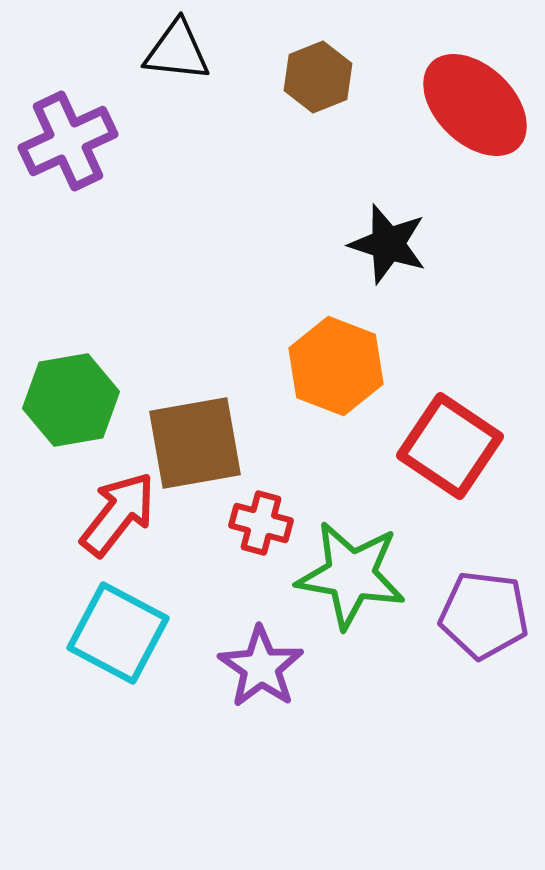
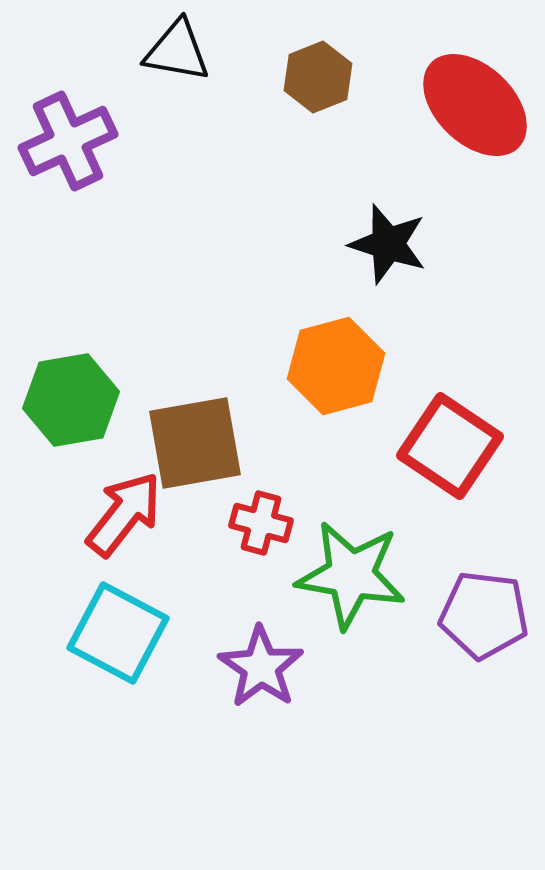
black triangle: rotated 4 degrees clockwise
orange hexagon: rotated 24 degrees clockwise
red arrow: moved 6 px right
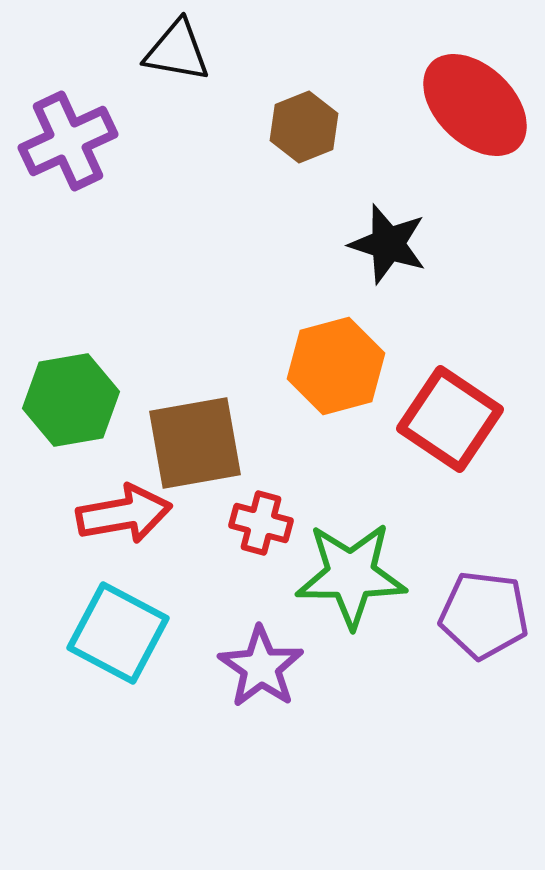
brown hexagon: moved 14 px left, 50 px down
red square: moved 27 px up
red arrow: rotated 42 degrees clockwise
green star: rotated 10 degrees counterclockwise
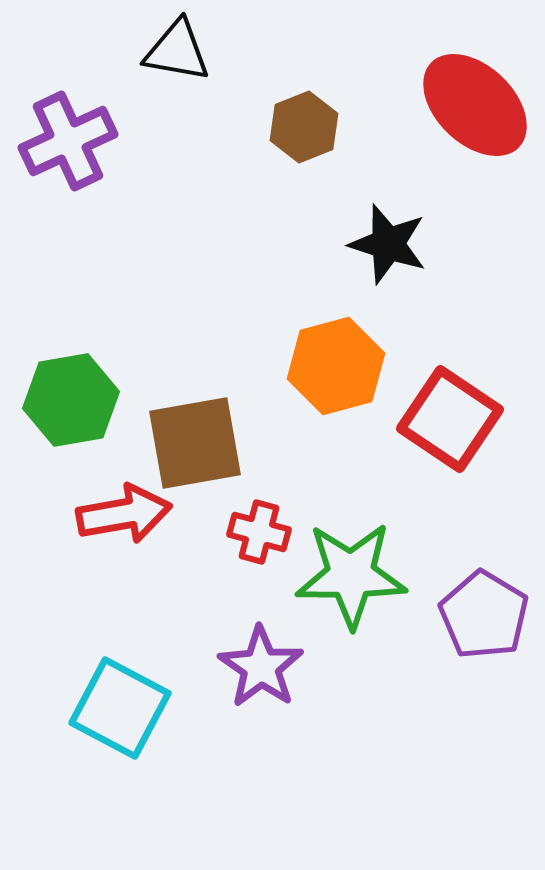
red cross: moved 2 px left, 9 px down
purple pentagon: rotated 24 degrees clockwise
cyan square: moved 2 px right, 75 px down
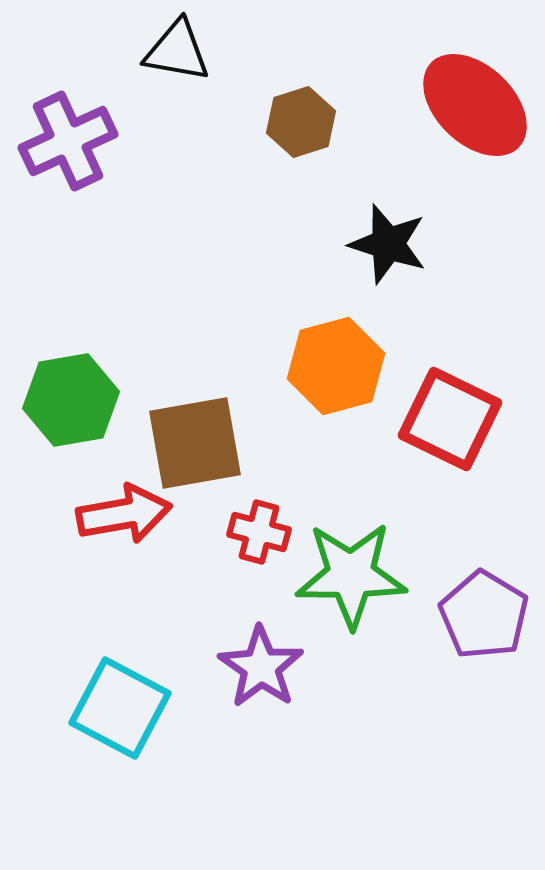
brown hexagon: moved 3 px left, 5 px up; rotated 4 degrees clockwise
red square: rotated 8 degrees counterclockwise
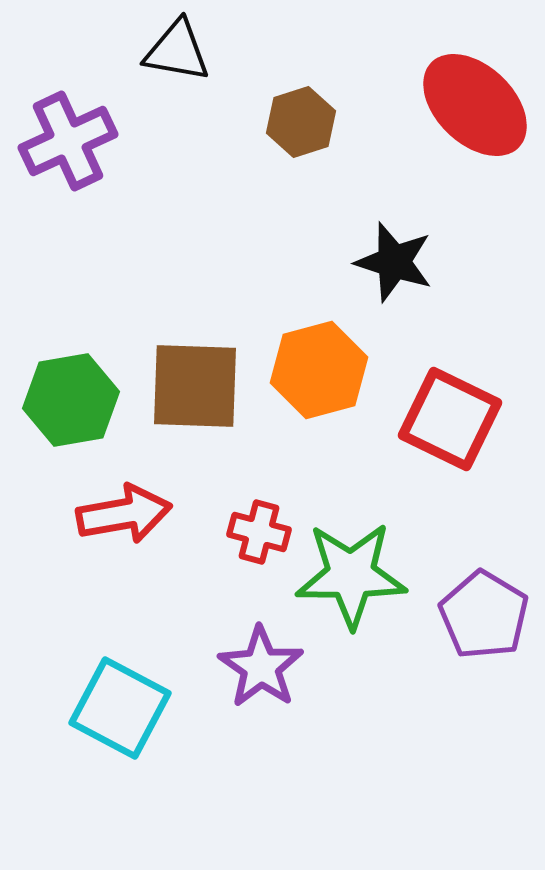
black star: moved 6 px right, 18 px down
orange hexagon: moved 17 px left, 4 px down
brown square: moved 57 px up; rotated 12 degrees clockwise
